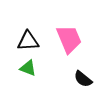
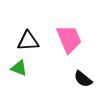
green triangle: moved 9 px left
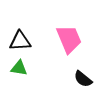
black triangle: moved 8 px left
green triangle: rotated 12 degrees counterclockwise
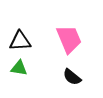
black semicircle: moved 11 px left, 2 px up
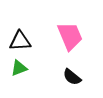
pink trapezoid: moved 1 px right, 3 px up
green triangle: rotated 30 degrees counterclockwise
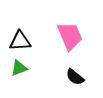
black semicircle: moved 3 px right
